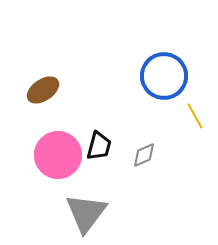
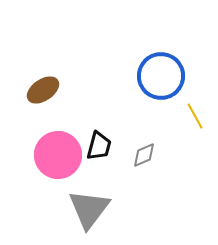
blue circle: moved 3 px left
gray triangle: moved 3 px right, 4 px up
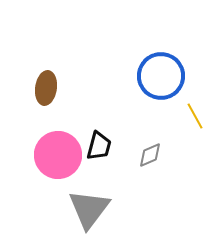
brown ellipse: moved 3 px right, 2 px up; rotated 48 degrees counterclockwise
gray diamond: moved 6 px right
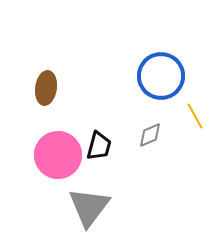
gray diamond: moved 20 px up
gray triangle: moved 2 px up
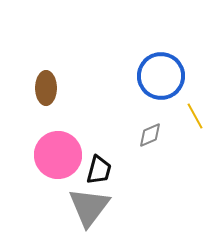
brown ellipse: rotated 8 degrees counterclockwise
black trapezoid: moved 24 px down
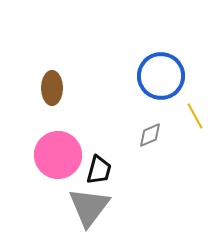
brown ellipse: moved 6 px right
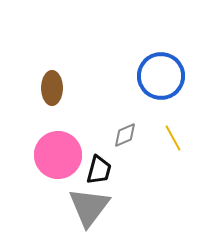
yellow line: moved 22 px left, 22 px down
gray diamond: moved 25 px left
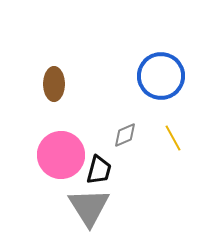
brown ellipse: moved 2 px right, 4 px up
pink circle: moved 3 px right
gray triangle: rotated 9 degrees counterclockwise
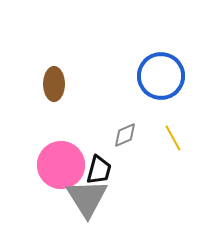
pink circle: moved 10 px down
gray triangle: moved 2 px left, 9 px up
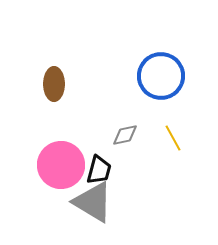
gray diamond: rotated 12 degrees clockwise
gray triangle: moved 6 px right, 4 px down; rotated 27 degrees counterclockwise
